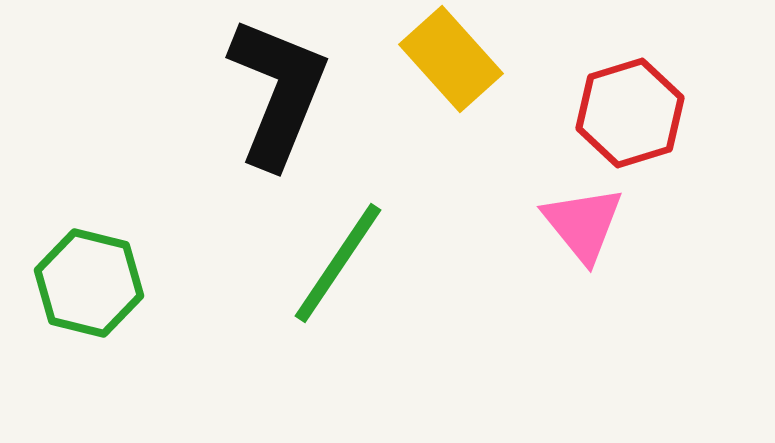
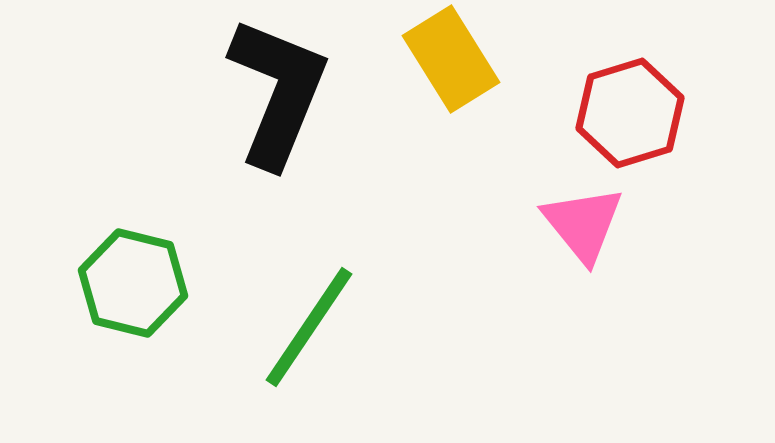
yellow rectangle: rotated 10 degrees clockwise
green line: moved 29 px left, 64 px down
green hexagon: moved 44 px right
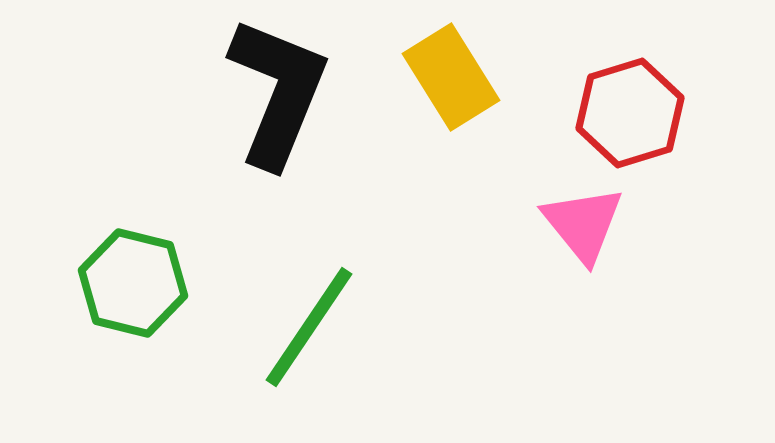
yellow rectangle: moved 18 px down
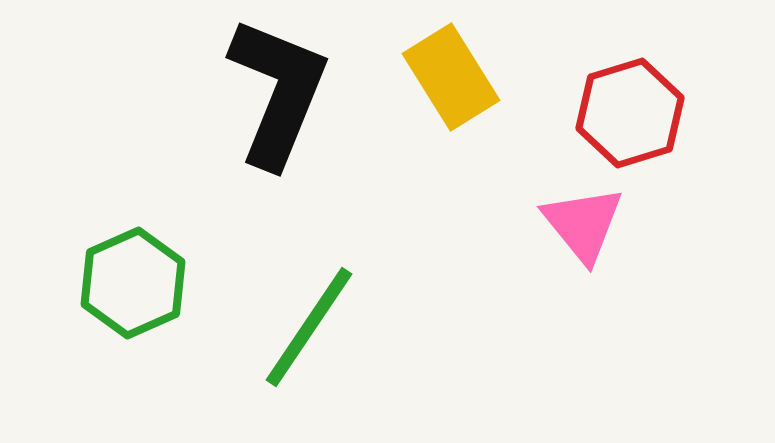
green hexagon: rotated 22 degrees clockwise
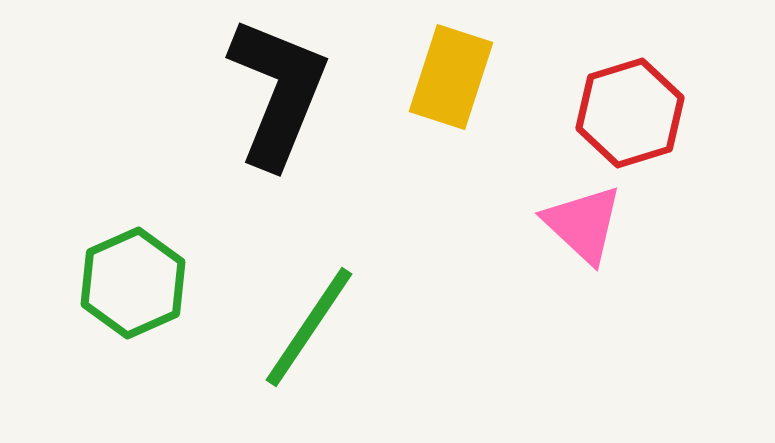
yellow rectangle: rotated 50 degrees clockwise
pink triangle: rotated 8 degrees counterclockwise
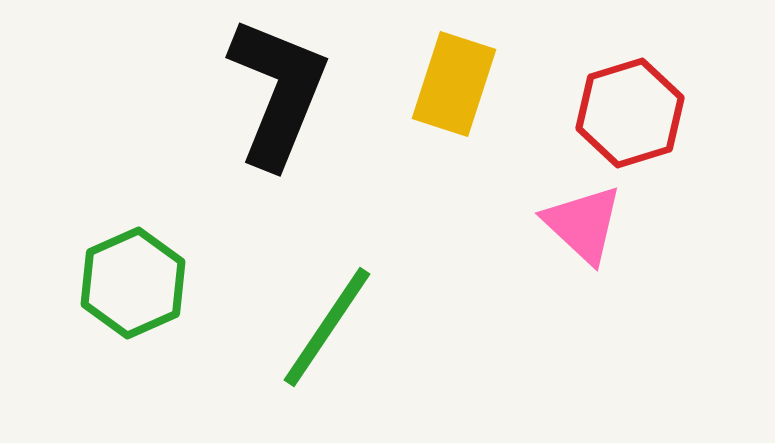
yellow rectangle: moved 3 px right, 7 px down
green line: moved 18 px right
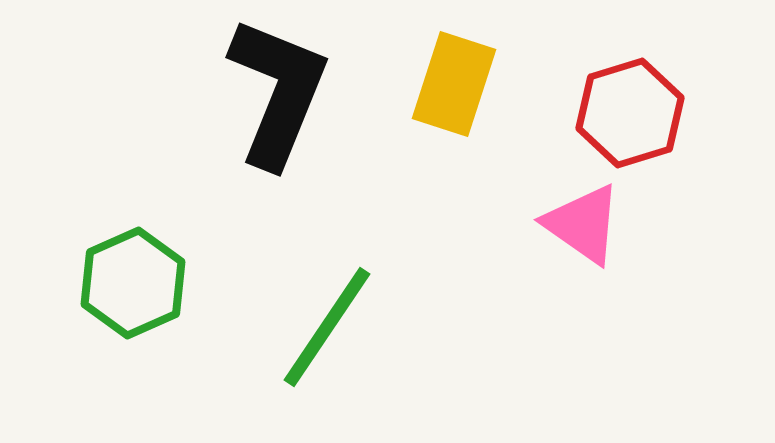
pink triangle: rotated 8 degrees counterclockwise
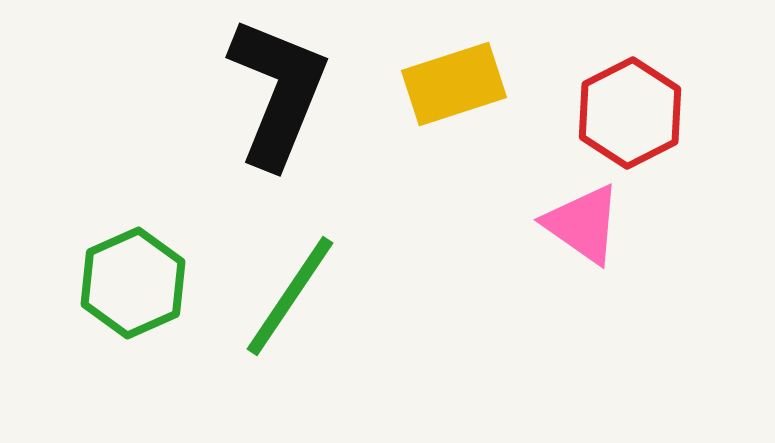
yellow rectangle: rotated 54 degrees clockwise
red hexagon: rotated 10 degrees counterclockwise
green line: moved 37 px left, 31 px up
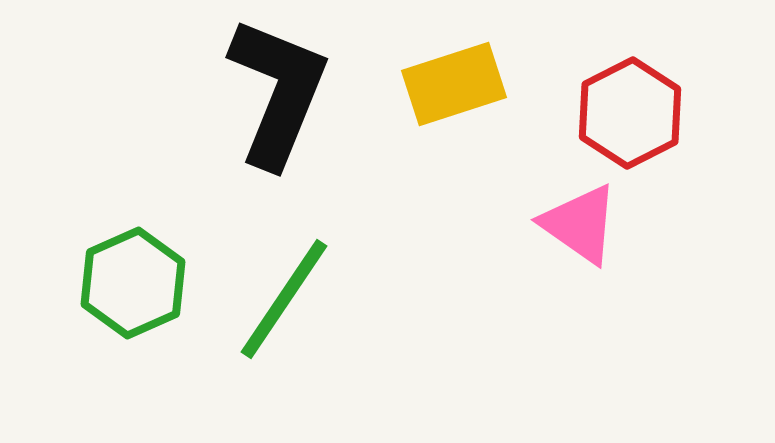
pink triangle: moved 3 px left
green line: moved 6 px left, 3 px down
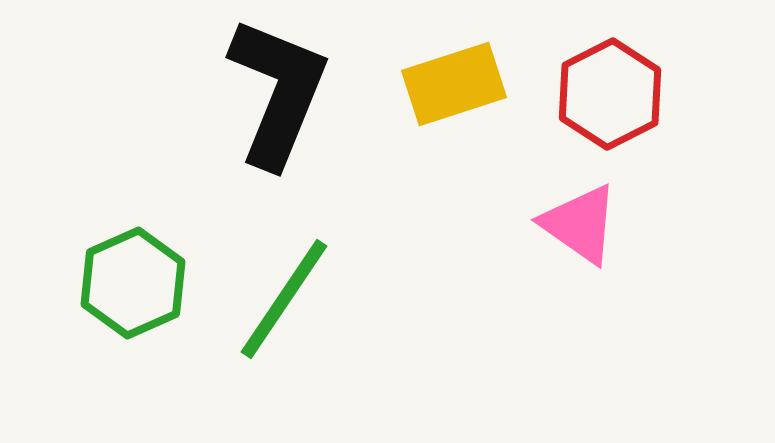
red hexagon: moved 20 px left, 19 px up
